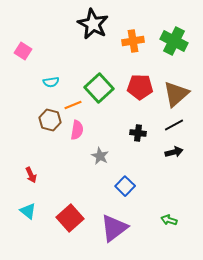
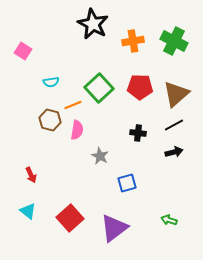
blue square: moved 2 px right, 3 px up; rotated 30 degrees clockwise
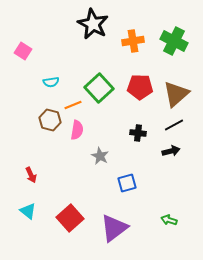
black arrow: moved 3 px left, 1 px up
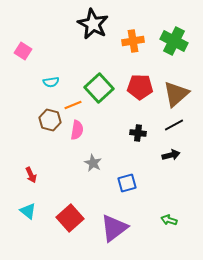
black arrow: moved 4 px down
gray star: moved 7 px left, 7 px down
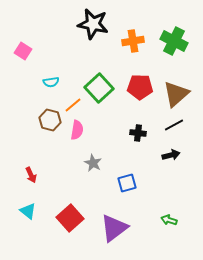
black star: rotated 16 degrees counterclockwise
orange line: rotated 18 degrees counterclockwise
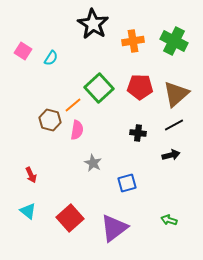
black star: rotated 20 degrees clockwise
cyan semicircle: moved 24 px up; rotated 49 degrees counterclockwise
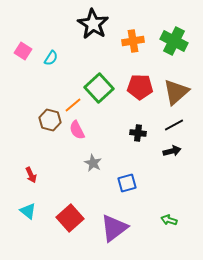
brown triangle: moved 2 px up
pink semicircle: rotated 144 degrees clockwise
black arrow: moved 1 px right, 4 px up
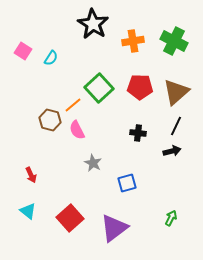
black line: moved 2 px right, 1 px down; rotated 36 degrees counterclockwise
green arrow: moved 2 px right, 2 px up; rotated 98 degrees clockwise
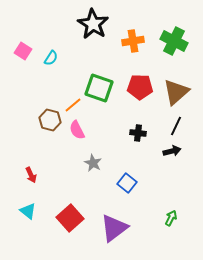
green square: rotated 28 degrees counterclockwise
blue square: rotated 36 degrees counterclockwise
